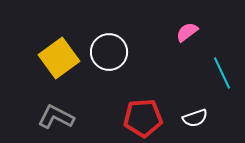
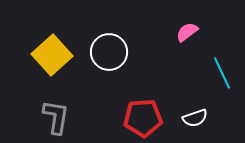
yellow square: moved 7 px left, 3 px up; rotated 6 degrees counterclockwise
gray L-shape: rotated 72 degrees clockwise
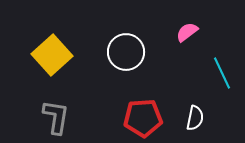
white circle: moved 17 px right
white semicircle: rotated 60 degrees counterclockwise
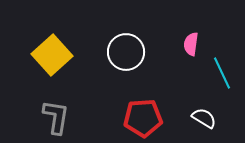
pink semicircle: moved 4 px right, 12 px down; rotated 45 degrees counterclockwise
white semicircle: moved 9 px right; rotated 70 degrees counterclockwise
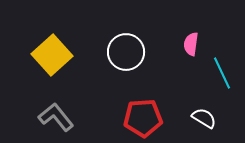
gray L-shape: rotated 48 degrees counterclockwise
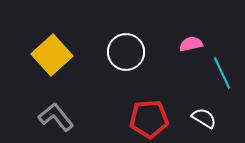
pink semicircle: rotated 70 degrees clockwise
red pentagon: moved 6 px right, 1 px down
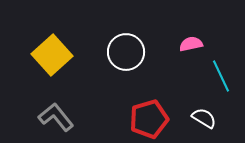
cyan line: moved 1 px left, 3 px down
red pentagon: rotated 12 degrees counterclockwise
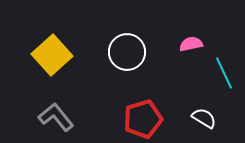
white circle: moved 1 px right
cyan line: moved 3 px right, 3 px up
red pentagon: moved 6 px left
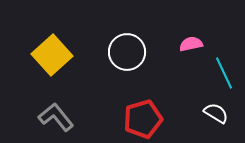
white semicircle: moved 12 px right, 5 px up
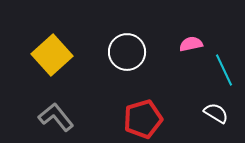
cyan line: moved 3 px up
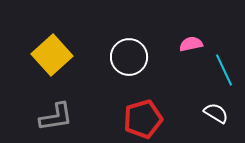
white circle: moved 2 px right, 5 px down
gray L-shape: rotated 120 degrees clockwise
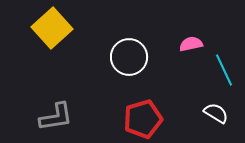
yellow square: moved 27 px up
